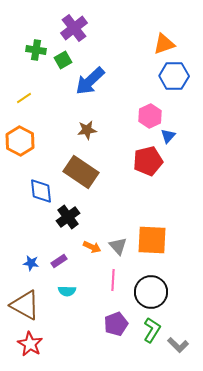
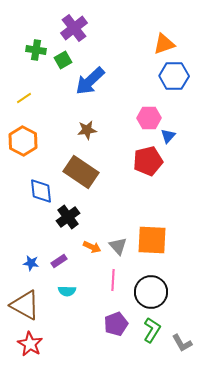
pink hexagon: moved 1 px left, 2 px down; rotated 25 degrees clockwise
orange hexagon: moved 3 px right
gray L-shape: moved 4 px right, 2 px up; rotated 15 degrees clockwise
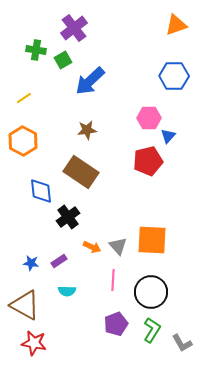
orange triangle: moved 12 px right, 19 px up
red star: moved 4 px right, 1 px up; rotated 20 degrees counterclockwise
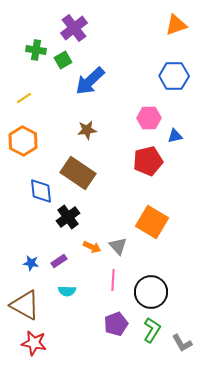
blue triangle: moved 7 px right; rotated 35 degrees clockwise
brown rectangle: moved 3 px left, 1 px down
orange square: moved 18 px up; rotated 28 degrees clockwise
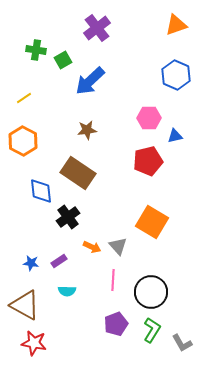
purple cross: moved 23 px right
blue hexagon: moved 2 px right, 1 px up; rotated 24 degrees clockwise
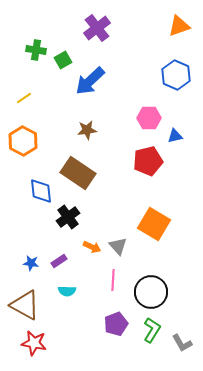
orange triangle: moved 3 px right, 1 px down
orange square: moved 2 px right, 2 px down
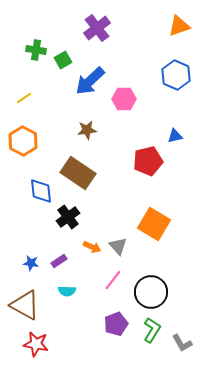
pink hexagon: moved 25 px left, 19 px up
pink line: rotated 35 degrees clockwise
red star: moved 2 px right, 1 px down
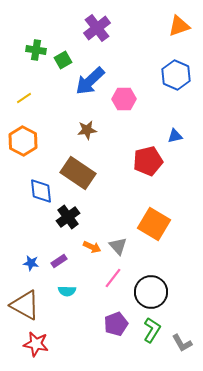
pink line: moved 2 px up
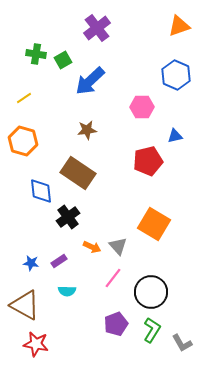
green cross: moved 4 px down
pink hexagon: moved 18 px right, 8 px down
orange hexagon: rotated 12 degrees counterclockwise
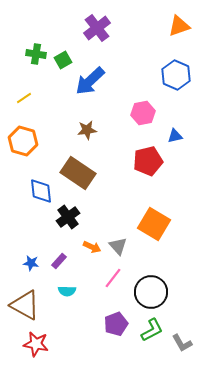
pink hexagon: moved 1 px right, 6 px down; rotated 10 degrees counterclockwise
purple rectangle: rotated 14 degrees counterclockwise
green L-shape: rotated 30 degrees clockwise
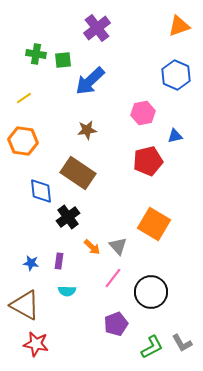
green square: rotated 24 degrees clockwise
orange hexagon: rotated 8 degrees counterclockwise
orange arrow: rotated 18 degrees clockwise
purple rectangle: rotated 35 degrees counterclockwise
green L-shape: moved 17 px down
